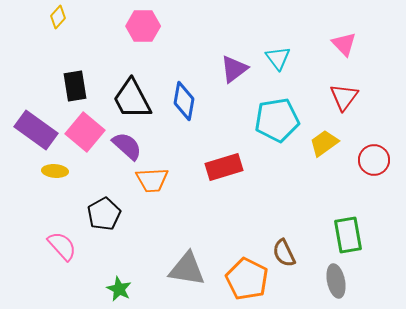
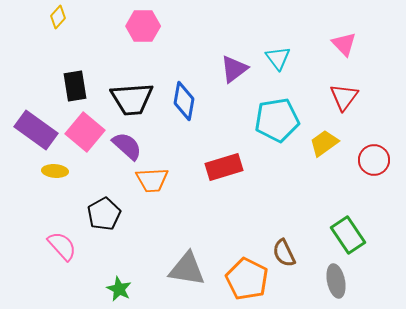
black trapezoid: rotated 66 degrees counterclockwise
green rectangle: rotated 24 degrees counterclockwise
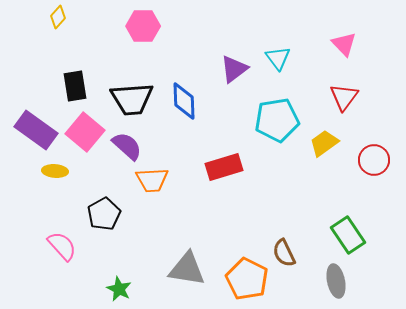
blue diamond: rotated 12 degrees counterclockwise
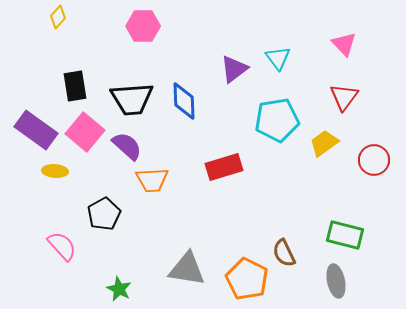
green rectangle: moved 3 px left; rotated 42 degrees counterclockwise
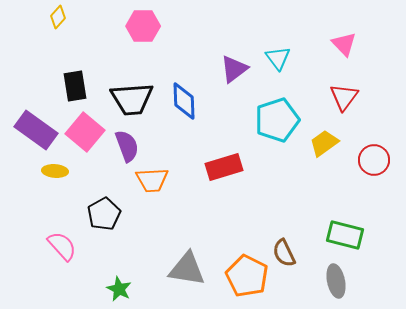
cyan pentagon: rotated 9 degrees counterclockwise
purple semicircle: rotated 28 degrees clockwise
orange pentagon: moved 3 px up
